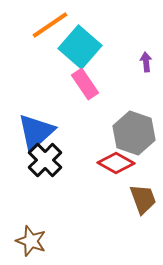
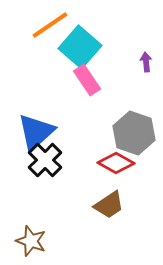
pink rectangle: moved 2 px right, 4 px up
brown trapezoid: moved 34 px left, 6 px down; rotated 76 degrees clockwise
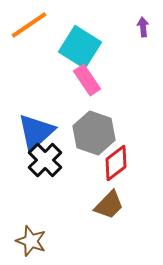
orange line: moved 21 px left
cyan square: rotated 9 degrees counterclockwise
purple arrow: moved 3 px left, 35 px up
gray hexagon: moved 40 px left
red diamond: rotated 66 degrees counterclockwise
brown trapezoid: rotated 12 degrees counterclockwise
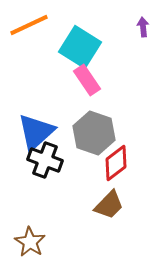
orange line: rotated 9 degrees clockwise
black cross: rotated 24 degrees counterclockwise
brown star: moved 1 px left, 1 px down; rotated 12 degrees clockwise
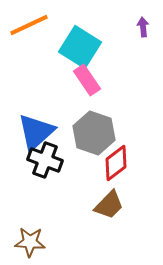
brown star: rotated 28 degrees counterclockwise
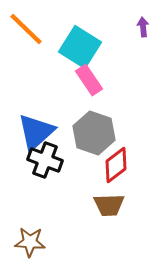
orange line: moved 3 px left, 4 px down; rotated 69 degrees clockwise
pink rectangle: moved 2 px right
red diamond: moved 2 px down
brown trapezoid: rotated 44 degrees clockwise
